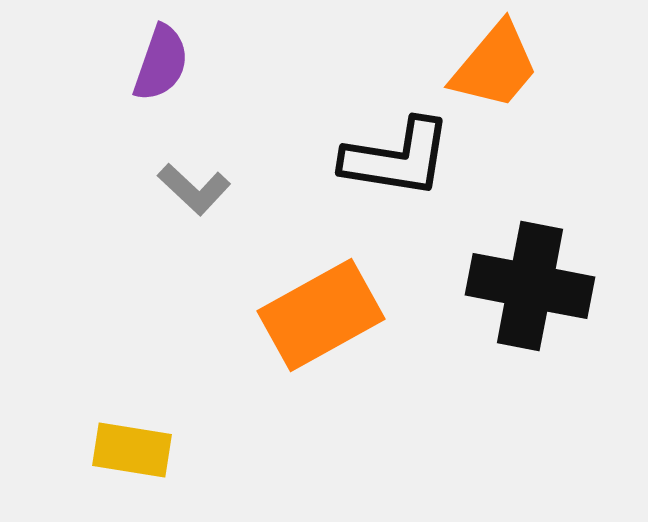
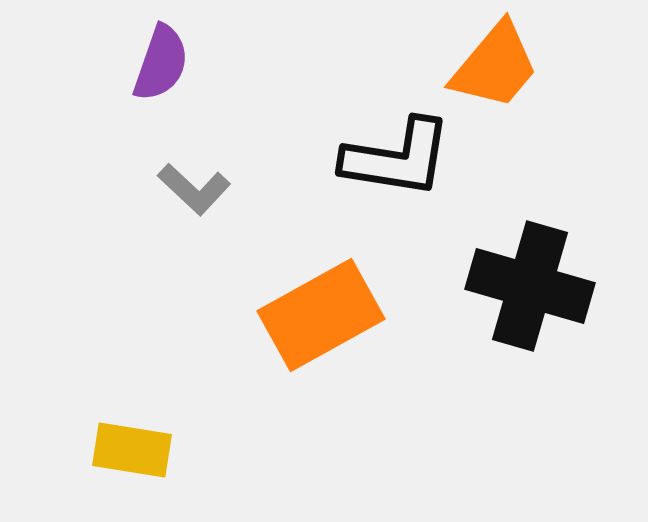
black cross: rotated 5 degrees clockwise
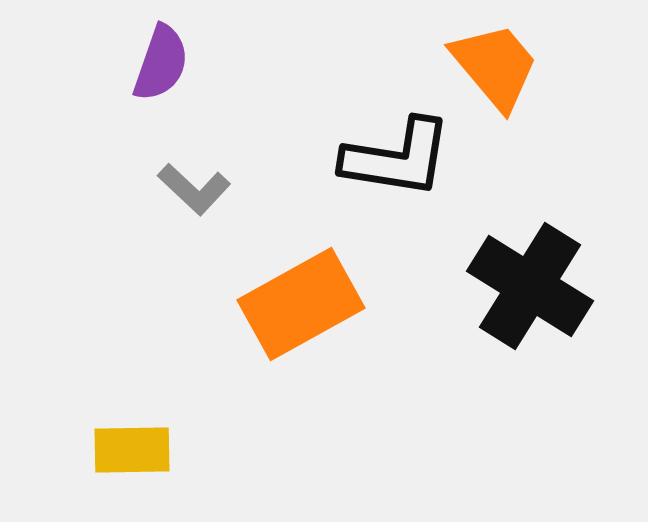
orange trapezoid: rotated 80 degrees counterclockwise
black cross: rotated 16 degrees clockwise
orange rectangle: moved 20 px left, 11 px up
yellow rectangle: rotated 10 degrees counterclockwise
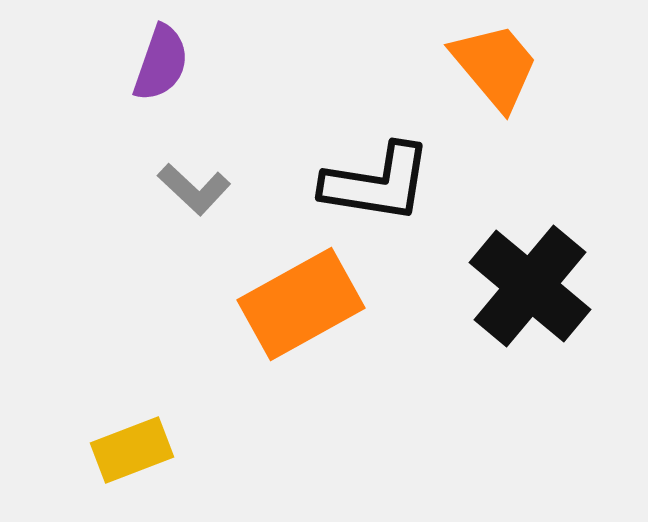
black L-shape: moved 20 px left, 25 px down
black cross: rotated 8 degrees clockwise
yellow rectangle: rotated 20 degrees counterclockwise
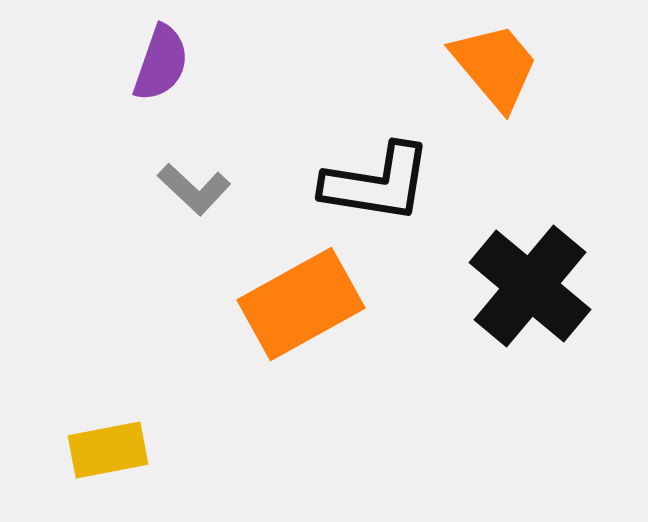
yellow rectangle: moved 24 px left; rotated 10 degrees clockwise
